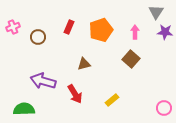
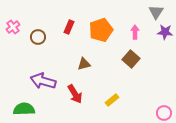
pink cross: rotated 16 degrees counterclockwise
pink circle: moved 5 px down
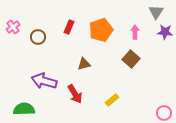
purple arrow: moved 1 px right
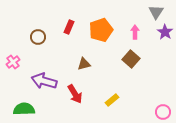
pink cross: moved 35 px down
purple star: rotated 28 degrees clockwise
pink circle: moved 1 px left, 1 px up
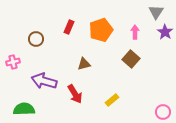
brown circle: moved 2 px left, 2 px down
pink cross: rotated 24 degrees clockwise
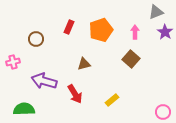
gray triangle: rotated 35 degrees clockwise
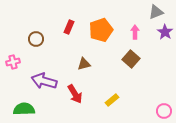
pink circle: moved 1 px right, 1 px up
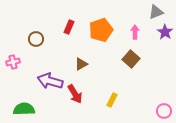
brown triangle: moved 3 px left; rotated 16 degrees counterclockwise
purple arrow: moved 6 px right
yellow rectangle: rotated 24 degrees counterclockwise
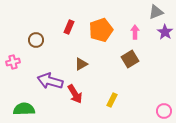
brown circle: moved 1 px down
brown square: moved 1 px left; rotated 18 degrees clockwise
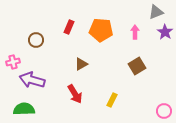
orange pentagon: rotated 25 degrees clockwise
brown square: moved 7 px right, 7 px down
purple arrow: moved 18 px left, 1 px up
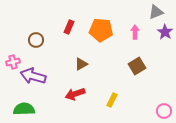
purple arrow: moved 1 px right, 4 px up
red arrow: rotated 102 degrees clockwise
